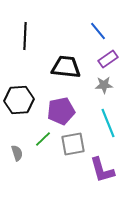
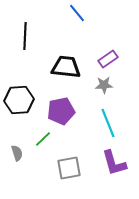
blue line: moved 21 px left, 18 px up
gray square: moved 4 px left, 24 px down
purple L-shape: moved 12 px right, 7 px up
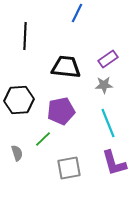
blue line: rotated 66 degrees clockwise
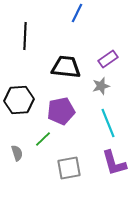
gray star: moved 3 px left, 1 px down; rotated 12 degrees counterclockwise
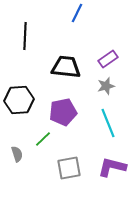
gray star: moved 5 px right
purple pentagon: moved 2 px right, 1 px down
gray semicircle: moved 1 px down
purple L-shape: moved 2 px left, 4 px down; rotated 120 degrees clockwise
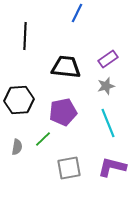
gray semicircle: moved 7 px up; rotated 28 degrees clockwise
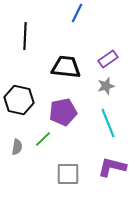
black hexagon: rotated 16 degrees clockwise
gray square: moved 1 px left, 6 px down; rotated 10 degrees clockwise
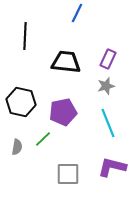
purple rectangle: rotated 30 degrees counterclockwise
black trapezoid: moved 5 px up
black hexagon: moved 2 px right, 2 px down
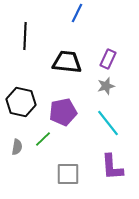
black trapezoid: moved 1 px right
cyan line: rotated 16 degrees counterclockwise
purple L-shape: rotated 108 degrees counterclockwise
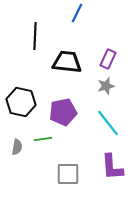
black line: moved 10 px right
green line: rotated 36 degrees clockwise
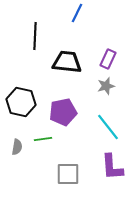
cyan line: moved 4 px down
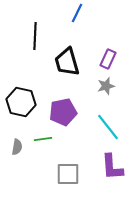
black trapezoid: rotated 112 degrees counterclockwise
